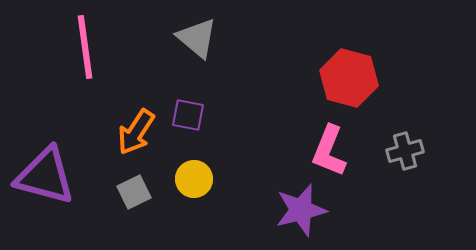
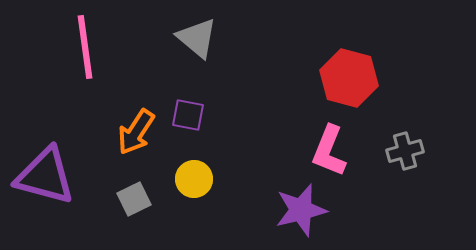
gray square: moved 7 px down
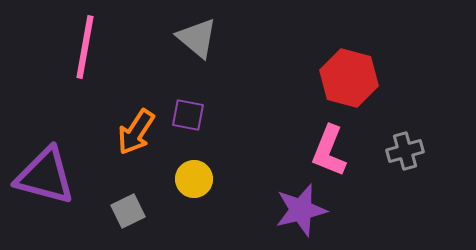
pink line: rotated 18 degrees clockwise
gray square: moved 6 px left, 12 px down
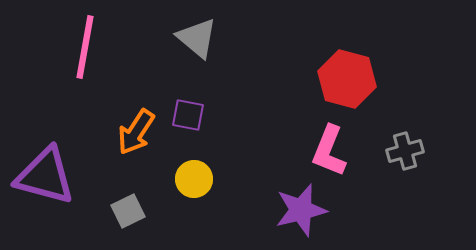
red hexagon: moved 2 px left, 1 px down
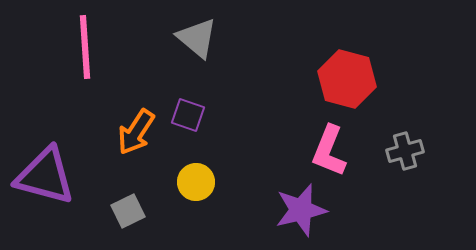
pink line: rotated 14 degrees counterclockwise
purple square: rotated 8 degrees clockwise
yellow circle: moved 2 px right, 3 px down
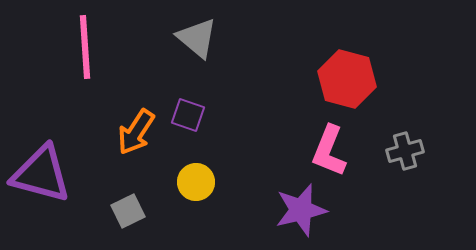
purple triangle: moved 4 px left, 2 px up
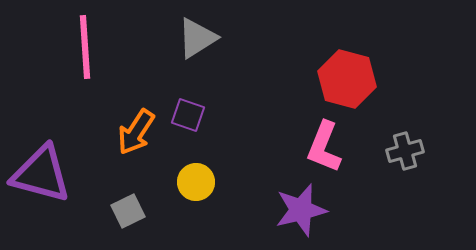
gray triangle: rotated 48 degrees clockwise
pink L-shape: moved 5 px left, 4 px up
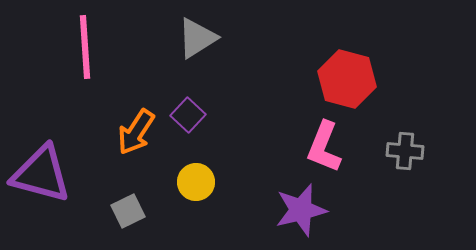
purple square: rotated 24 degrees clockwise
gray cross: rotated 21 degrees clockwise
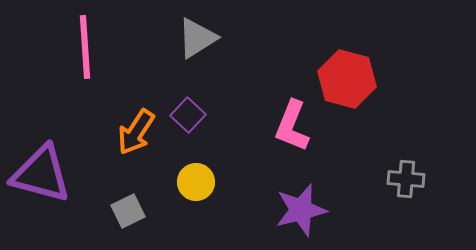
pink L-shape: moved 32 px left, 21 px up
gray cross: moved 1 px right, 28 px down
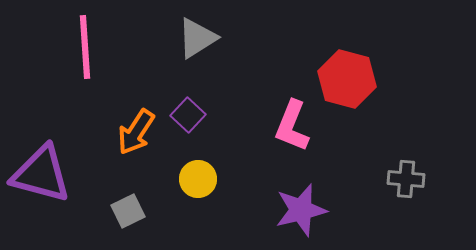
yellow circle: moved 2 px right, 3 px up
